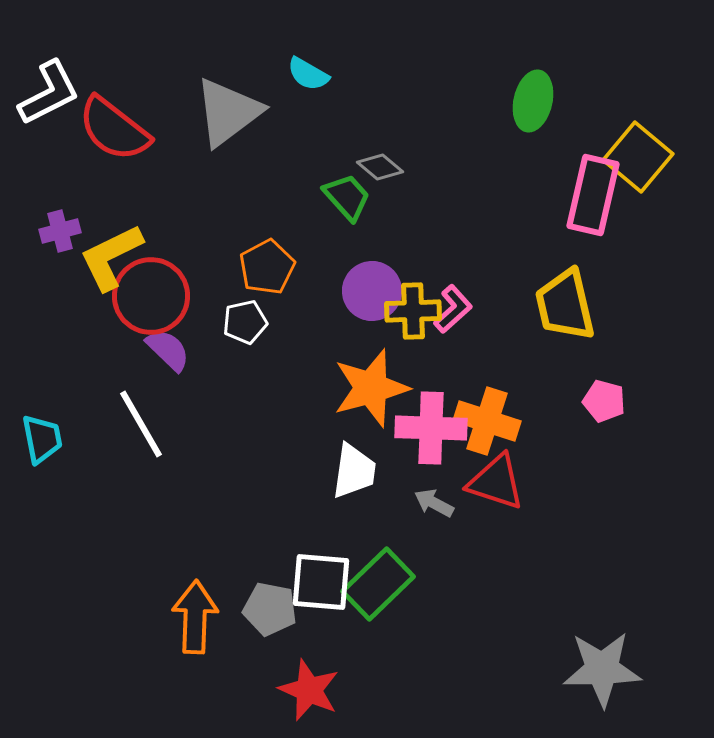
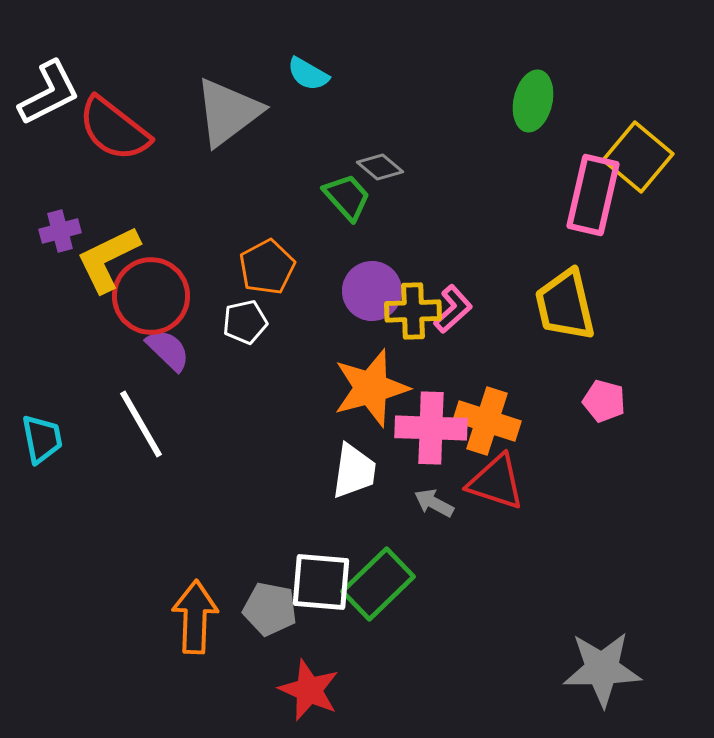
yellow L-shape: moved 3 px left, 2 px down
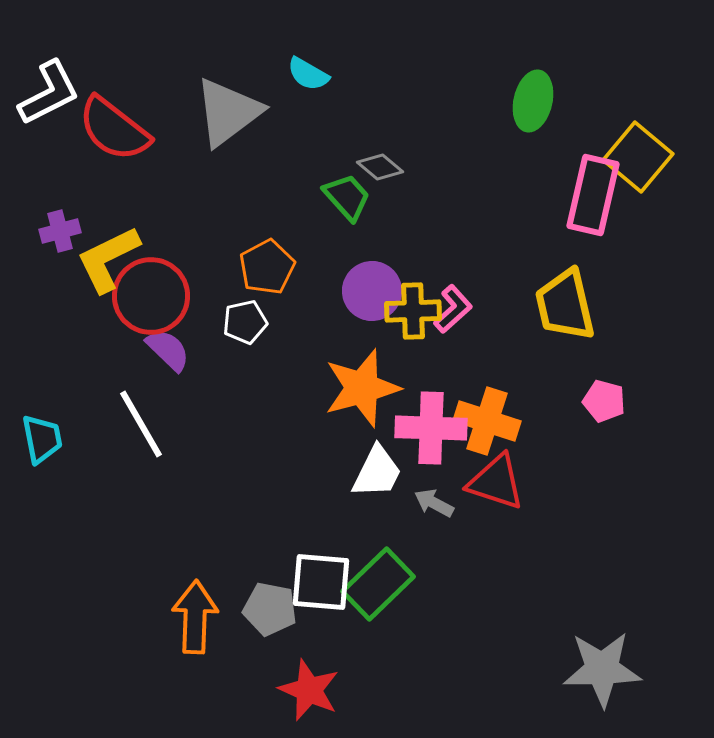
orange star: moved 9 px left
white trapezoid: moved 23 px right, 1 px down; rotated 18 degrees clockwise
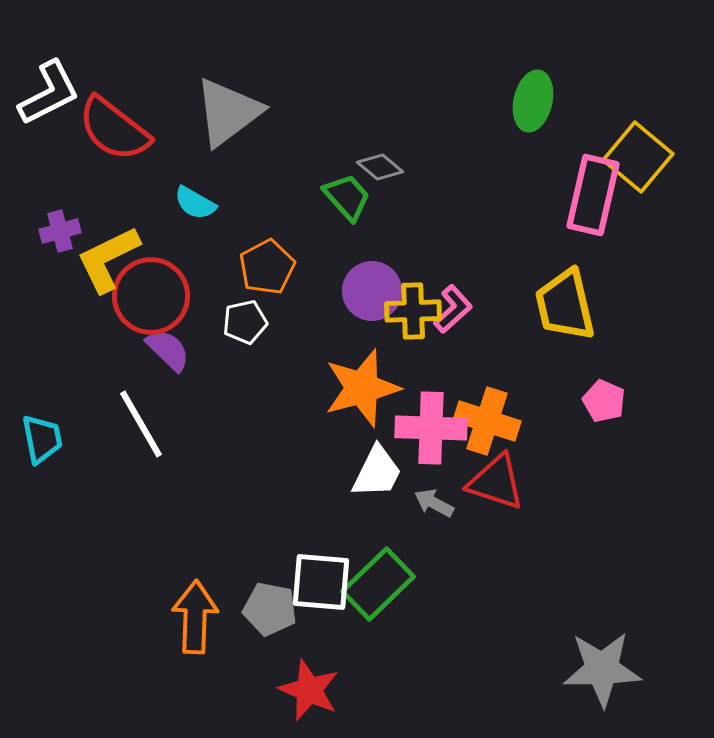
cyan semicircle: moved 113 px left, 129 px down
pink pentagon: rotated 9 degrees clockwise
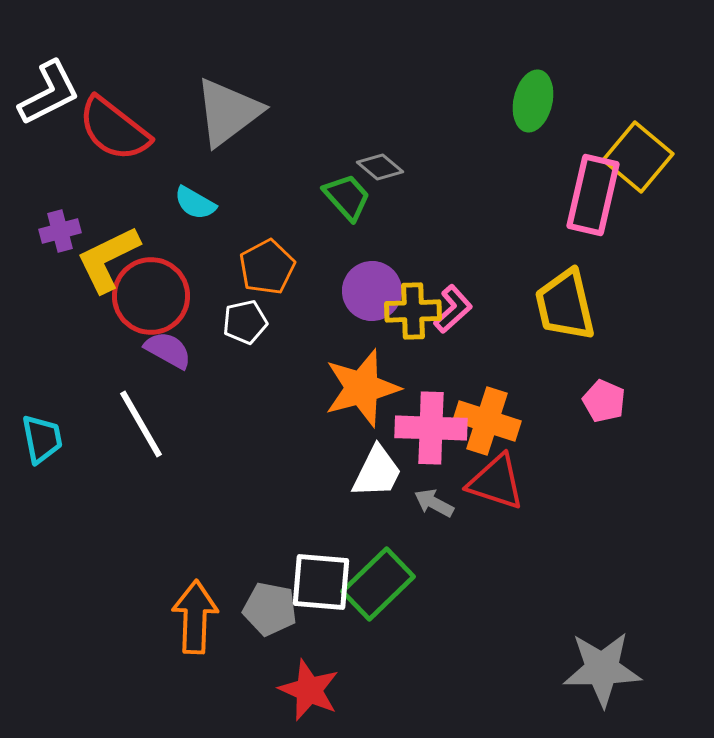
purple semicircle: rotated 15 degrees counterclockwise
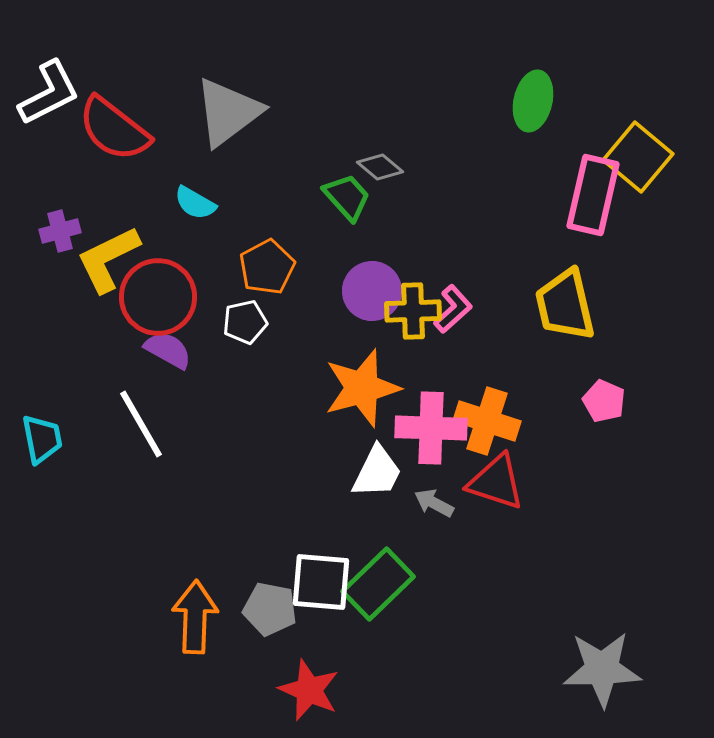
red circle: moved 7 px right, 1 px down
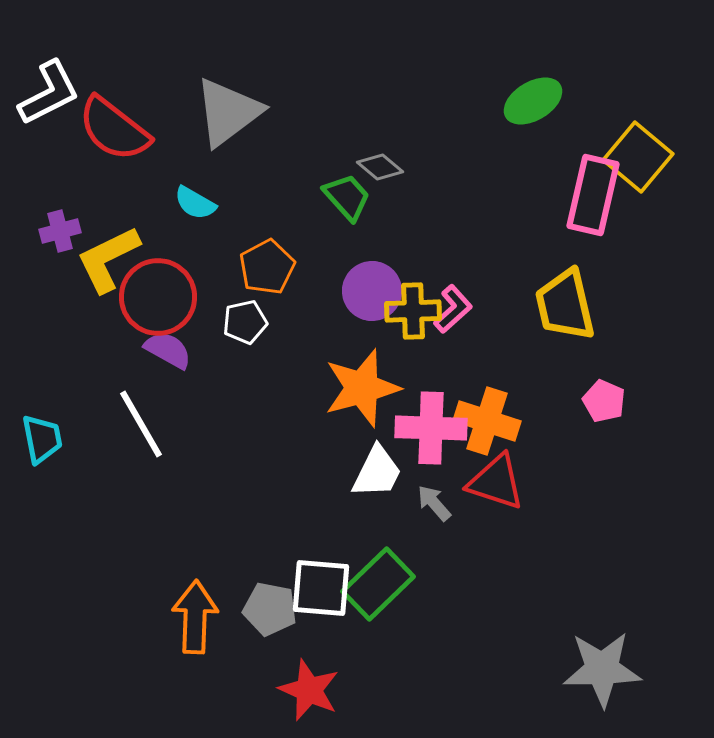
green ellipse: rotated 46 degrees clockwise
gray arrow: rotated 21 degrees clockwise
white square: moved 6 px down
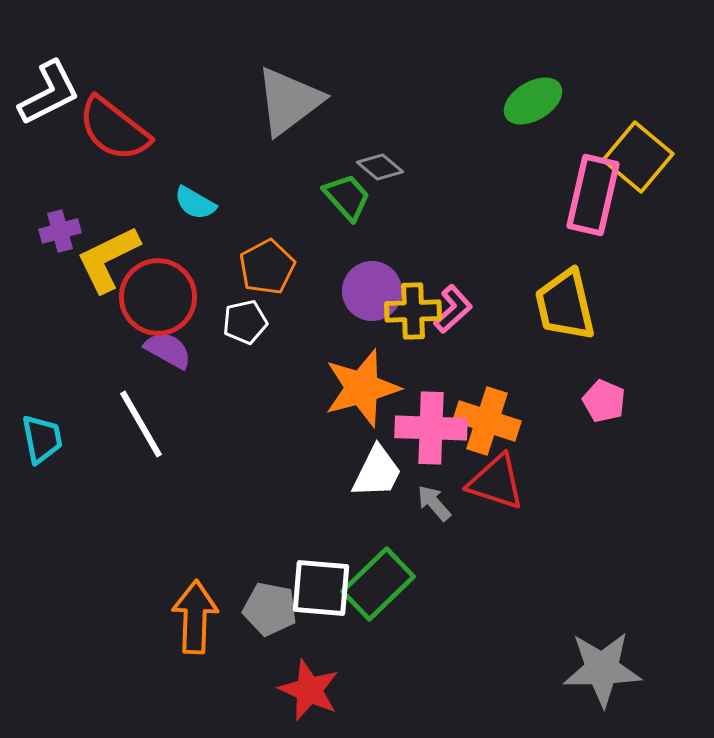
gray triangle: moved 61 px right, 11 px up
